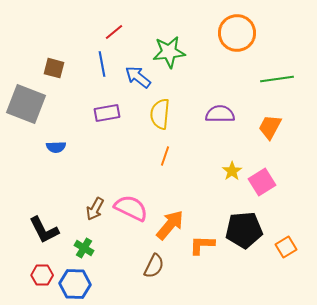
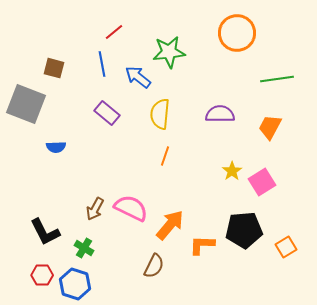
purple rectangle: rotated 50 degrees clockwise
black L-shape: moved 1 px right, 2 px down
blue hexagon: rotated 16 degrees clockwise
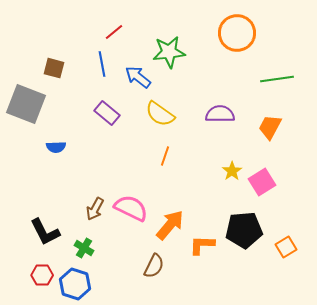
yellow semicircle: rotated 60 degrees counterclockwise
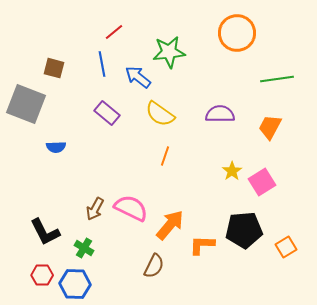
blue hexagon: rotated 16 degrees counterclockwise
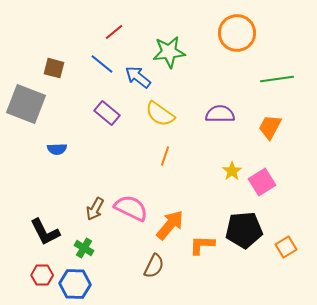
blue line: rotated 40 degrees counterclockwise
blue semicircle: moved 1 px right, 2 px down
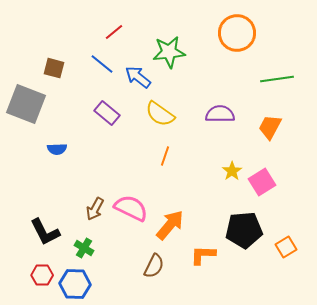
orange L-shape: moved 1 px right, 10 px down
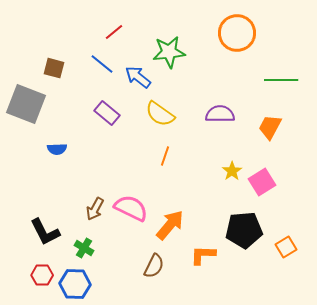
green line: moved 4 px right, 1 px down; rotated 8 degrees clockwise
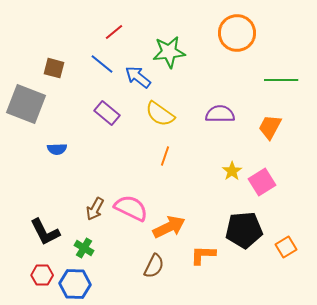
orange arrow: moved 1 px left, 2 px down; rotated 24 degrees clockwise
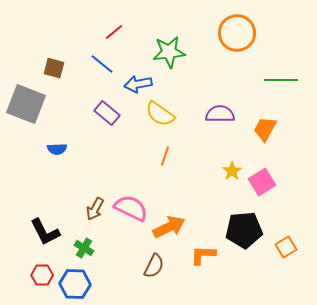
blue arrow: moved 7 px down; rotated 48 degrees counterclockwise
orange trapezoid: moved 5 px left, 2 px down
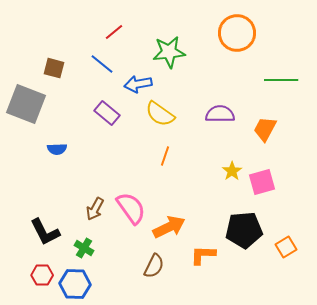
pink square: rotated 16 degrees clockwise
pink semicircle: rotated 28 degrees clockwise
